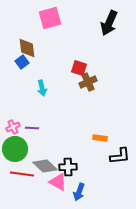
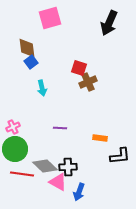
blue square: moved 9 px right
purple line: moved 28 px right
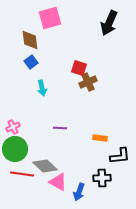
brown diamond: moved 3 px right, 8 px up
black cross: moved 34 px right, 11 px down
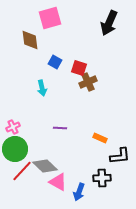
blue square: moved 24 px right; rotated 24 degrees counterclockwise
orange rectangle: rotated 16 degrees clockwise
red line: moved 3 px up; rotated 55 degrees counterclockwise
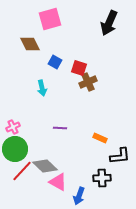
pink square: moved 1 px down
brown diamond: moved 4 px down; rotated 20 degrees counterclockwise
blue arrow: moved 4 px down
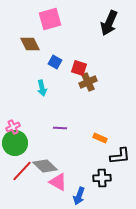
green circle: moved 6 px up
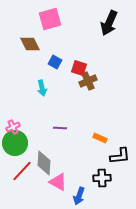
brown cross: moved 1 px up
gray diamond: moved 1 px left, 3 px up; rotated 50 degrees clockwise
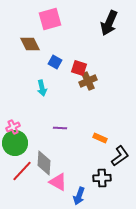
black L-shape: rotated 30 degrees counterclockwise
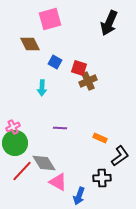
cyan arrow: rotated 14 degrees clockwise
gray diamond: rotated 35 degrees counterclockwise
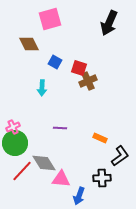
brown diamond: moved 1 px left
pink triangle: moved 3 px right, 3 px up; rotated 24 degrees counterclockwise
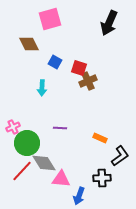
green circle: moved 12 px right
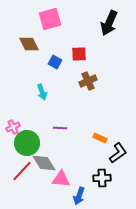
red square: moved 14 px up; rotated 21 degrees counterclockwise
cyan arrow: moved 4 px down; rotated 21 degrees counterclockwise
black L-shape: moved 2 px left, 3 px up
